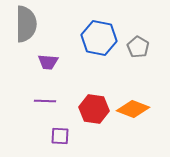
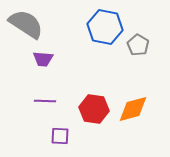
gray semicircle: rotated 57 degrees counterclockwise
blue hexagon: moved 6 px right, 11 px up
gray pentagon: moved 2 px up
purple trapezoid: moved 5 px left, 3 px up
orange diamond: rotated 36 degrees counterclockwise
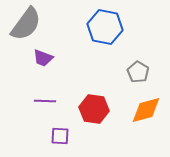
gray semicircle: rotated 93 degrees clockwise
gray pentagon: moved 27 px down
purple trapezoid: moved 1 px up; rotated 15 degrees clockwise
orange diamond: moved 13 px right, 1 px down
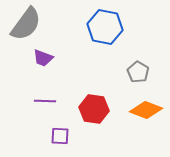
orange diamond: rotated 36 degrees clockwise
